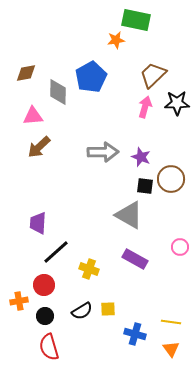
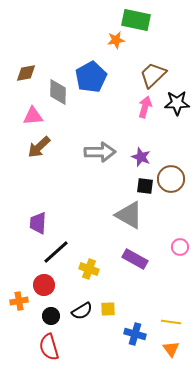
gray arrow: moved 3 px left
black circle: moved 6 px right
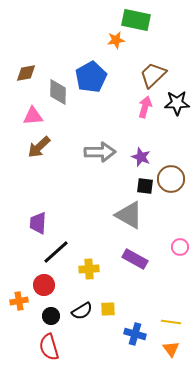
yellow cross: rotated 24 degrees counterclockwise
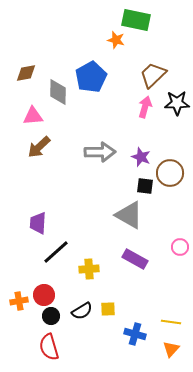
orange star: rotated 24 degrees clockwise
brown circle: moved 1 px left, 6 px up
red circle: moved 10 px down
orange triangle: rotated 18 degrees clockwise
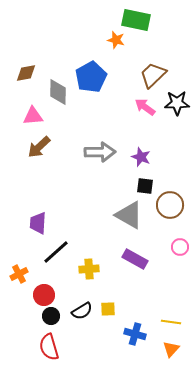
pink arrow: rotated 70 degrees counterclockwise
brown circle: moved 32 px down
orange cross: moved 27 px up; rotated 18 degrees counterclockwise
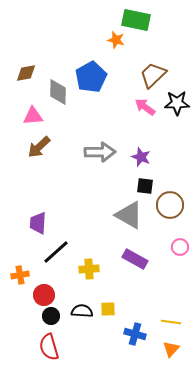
orange cross: moved 1 px right, 1 px down; rotated 18 degrees clockwise
black semicircle: rotated 145 degrees counterclockwise
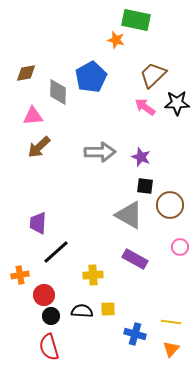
yellow cross: moved 4 px right, 6 px down
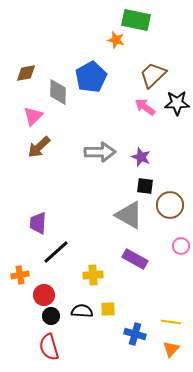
pink triangle: rotated 40 degrees counterclockwise
pink circle: moved 1 px right, 1 px up
